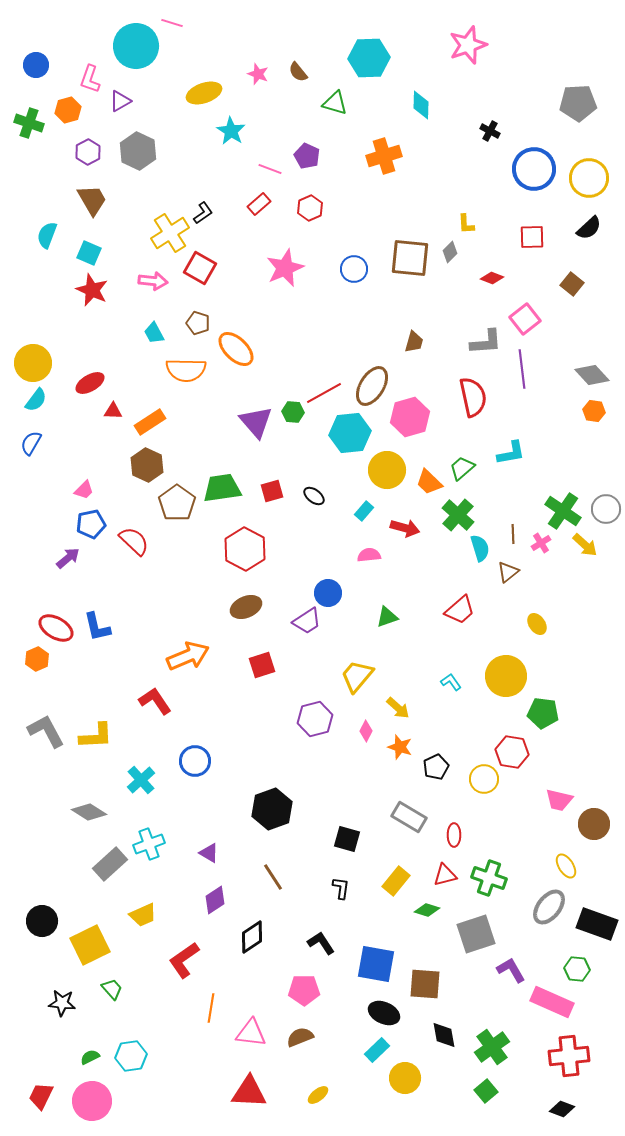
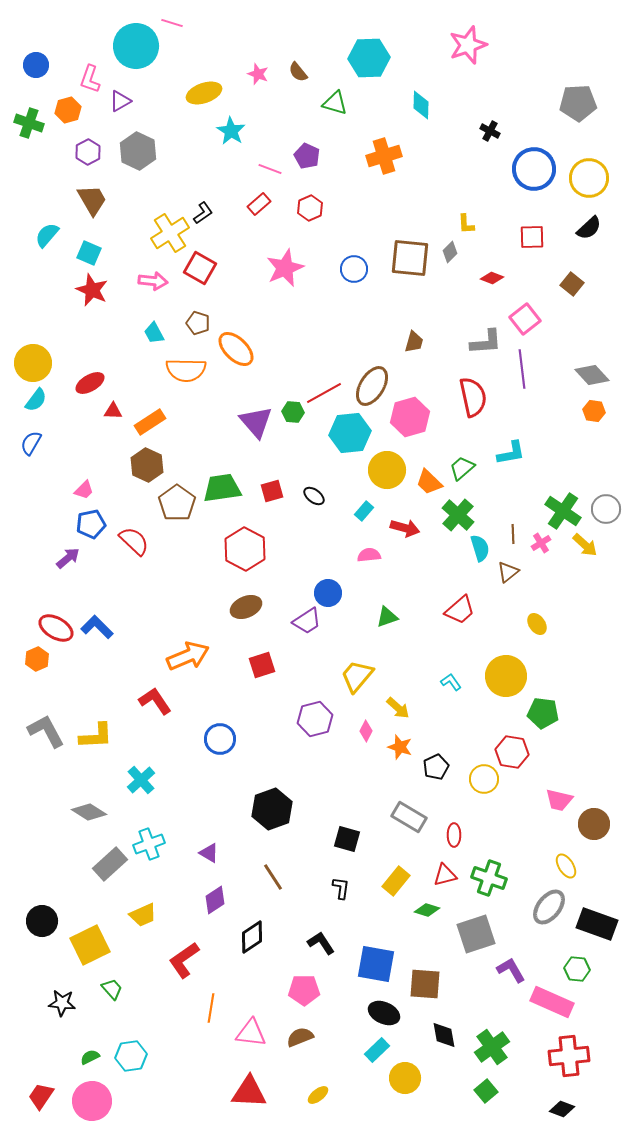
cyan semicircle at (47, 235): rotated 20 degrees clockwise
blue L-shape at (97, 627): rotated 148 degrees clockwise
blue circle at (195, 761): moved 25 px right, 22 px up
red trapezoid at (41, 1096): rotated 8 degrees clockwise
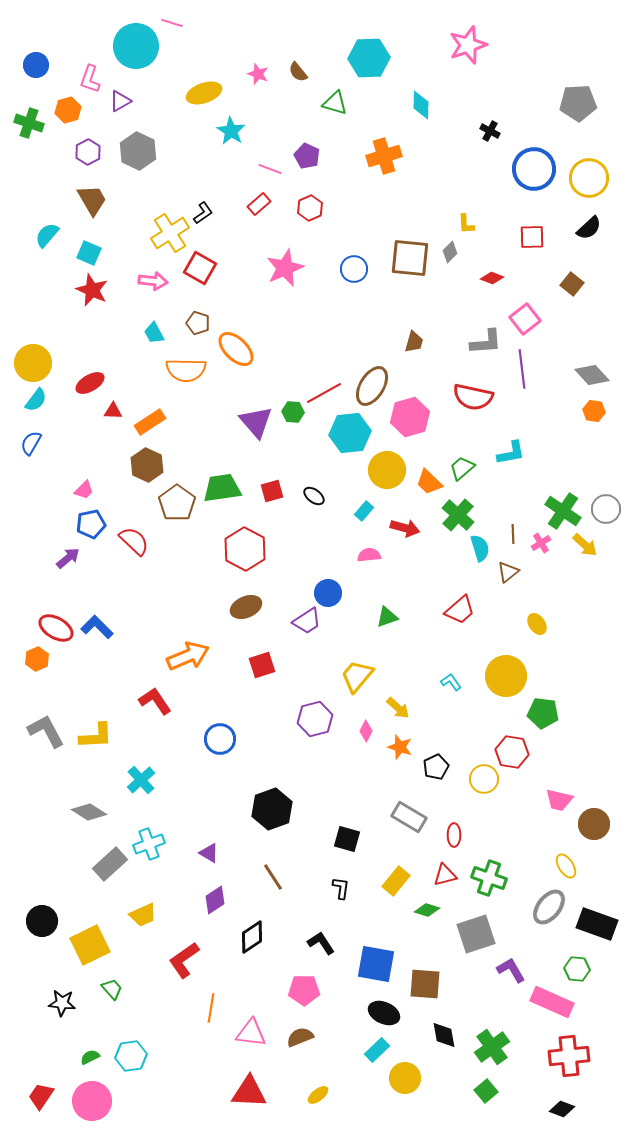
red semicircle at (473, 397): rotated 114 degrees clockwise
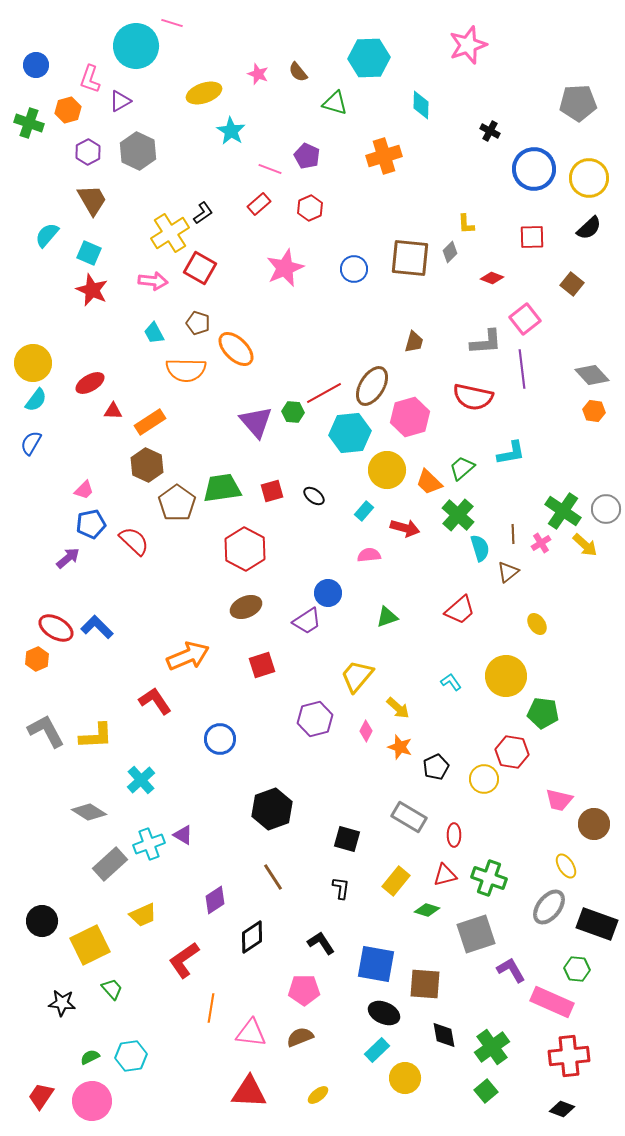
purple triangle at (209, 853): moved 26 px left, 18 px up
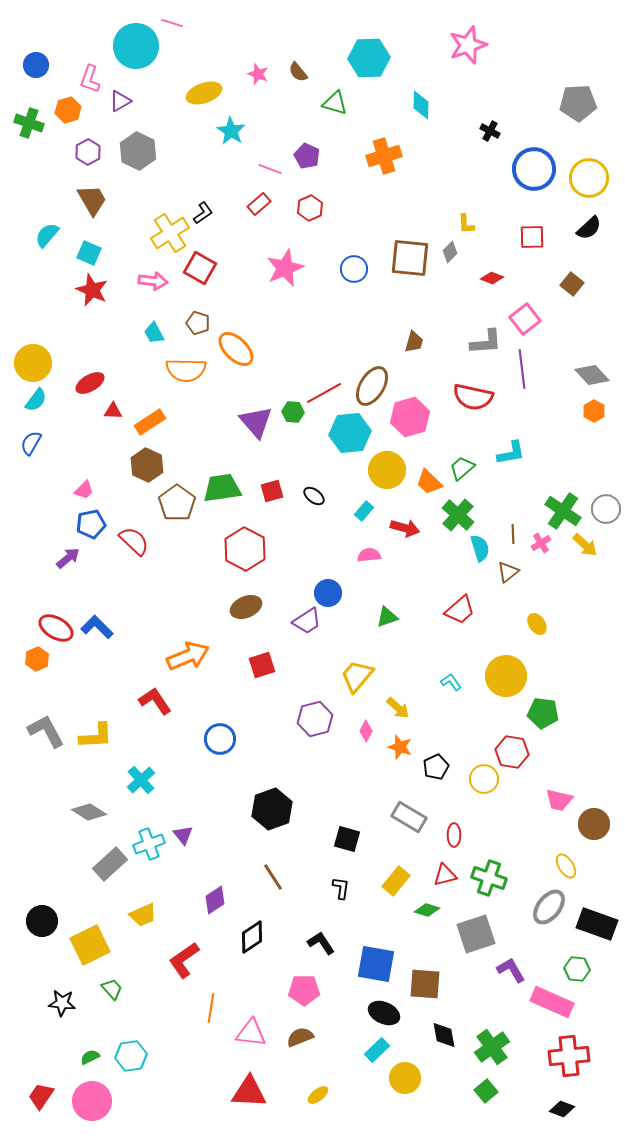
orange hexagon at (594, 411): rotated 20 degrees clockwise
purple triangle at (183, 835): rotated 20 degrees clockwise
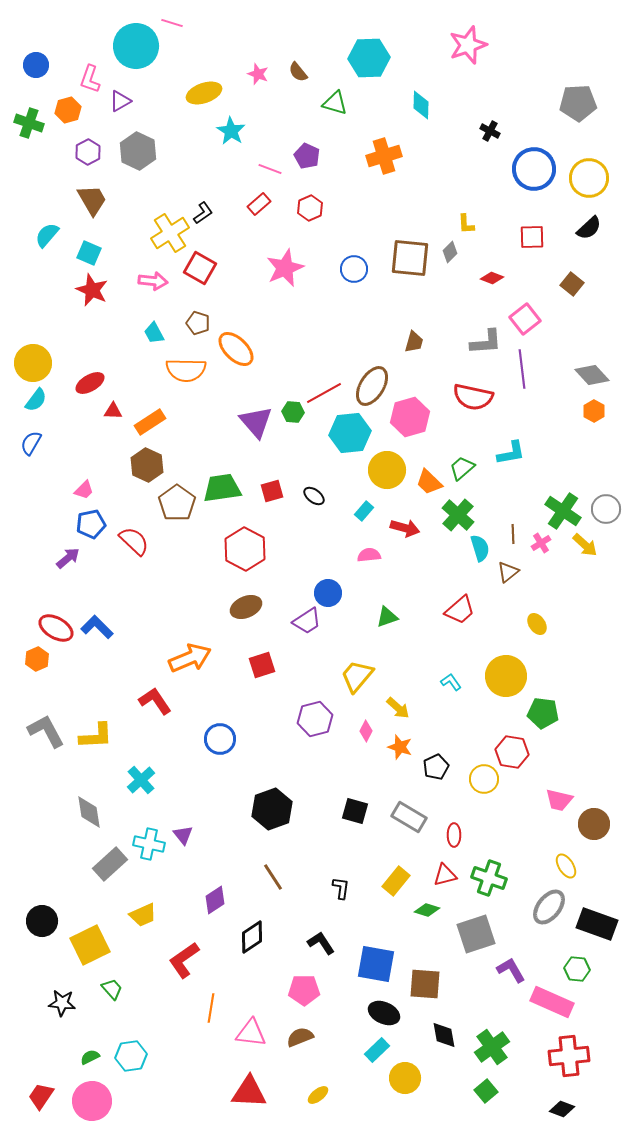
orange arrow at (188, 656): moved 2 px right, 2 px down
gray diamond at (89, 812): rotated 48 degrees clockwise
black square at (347, 839): moved 8 px right, 28 px up
cyan cross at (149, 844): rotated 32 degrees clockwise
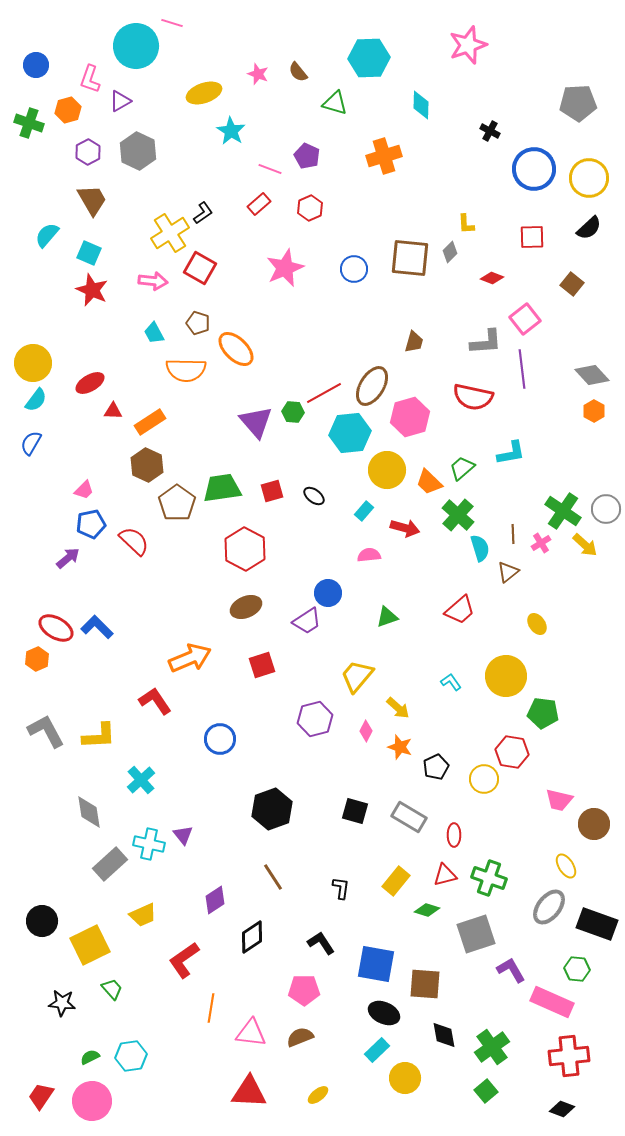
yellow L-shape at (96, 736): moved 3 px right
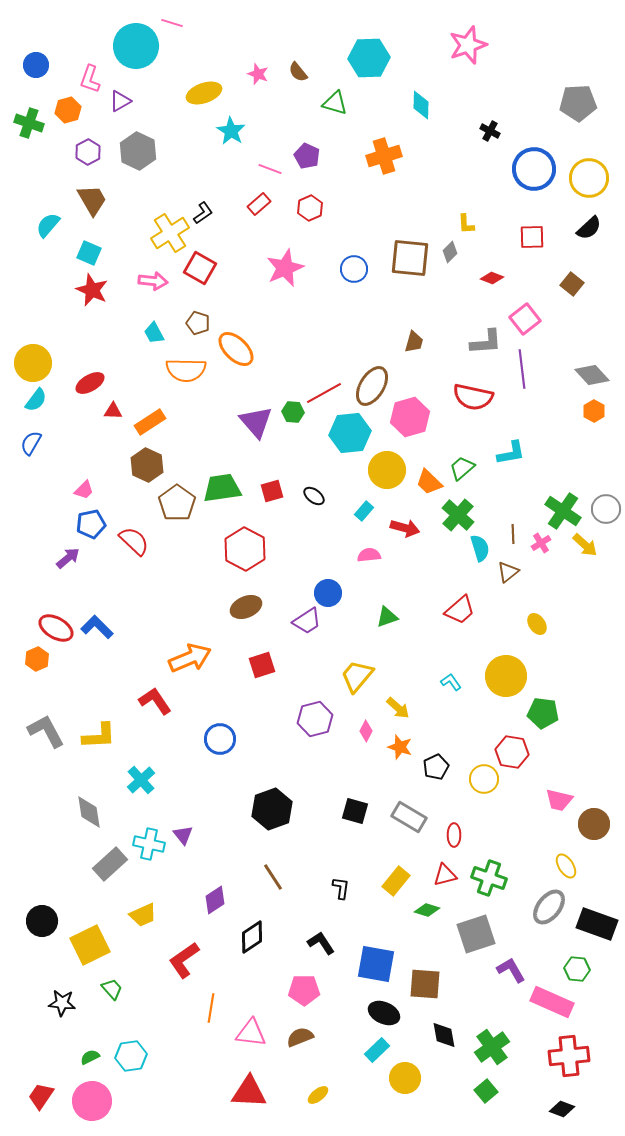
cyan semicircle at (47, 235): moved 1 px right, 10 px up
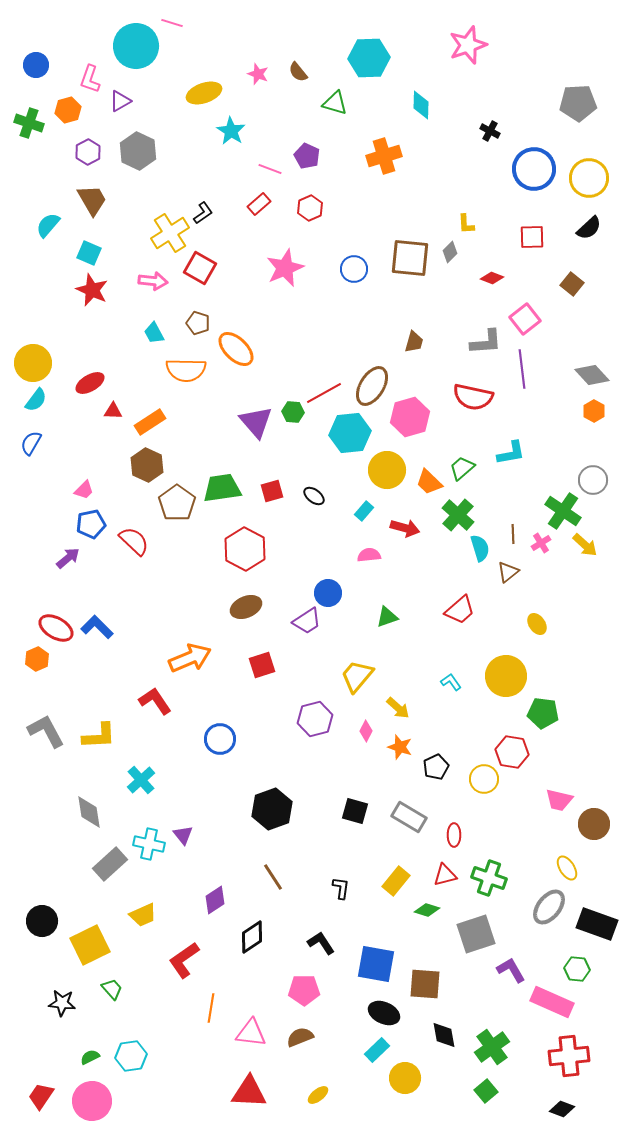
gray circle at (606, 509): moved 13 px left, 29 px up
yellow ellipse at (566, 866): moved 1 px right, 2 px down
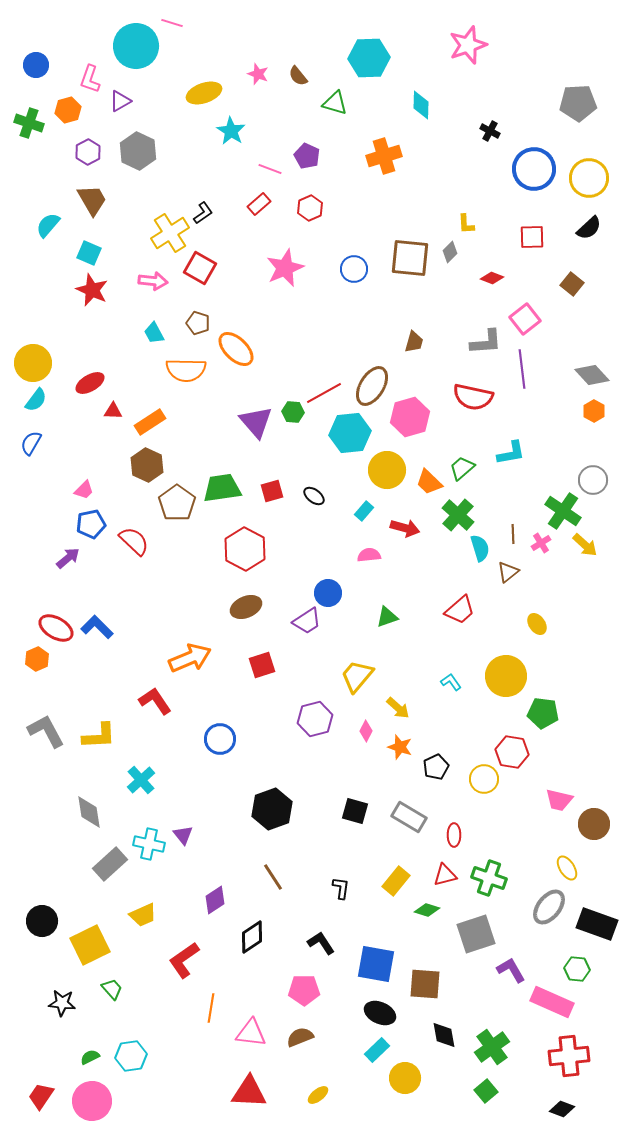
brown semicircle at (298, 72): moved 4 px down
black ellipse at (384, 1013): moved 4 px left
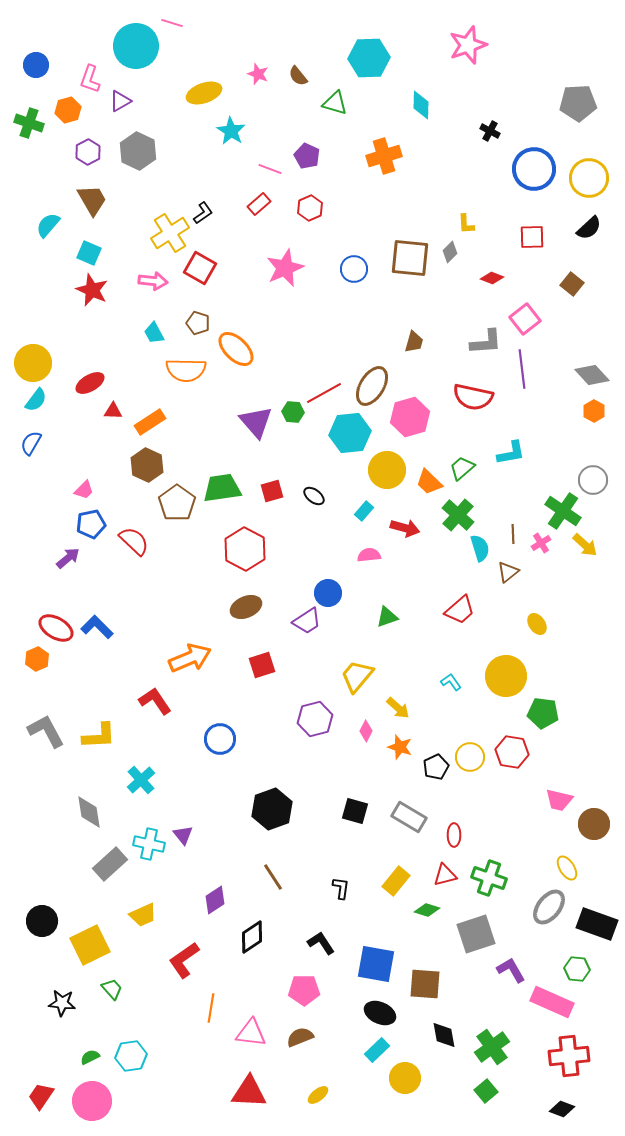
yellow circle at (484, 779): moved 14 px left, 22 px up
